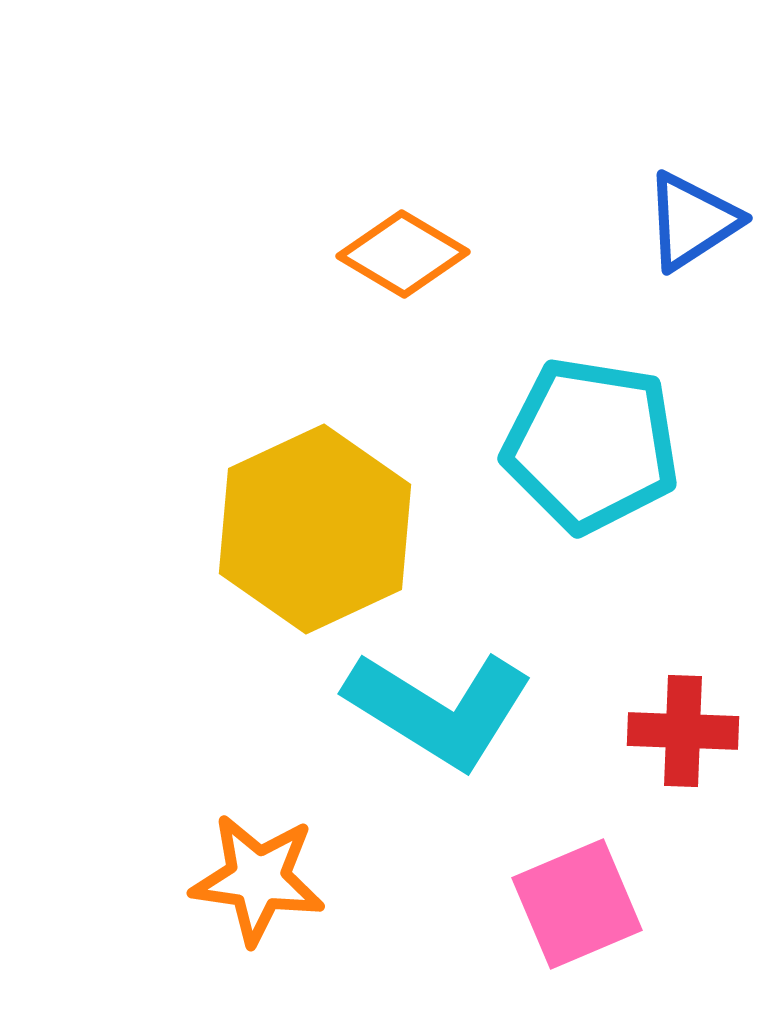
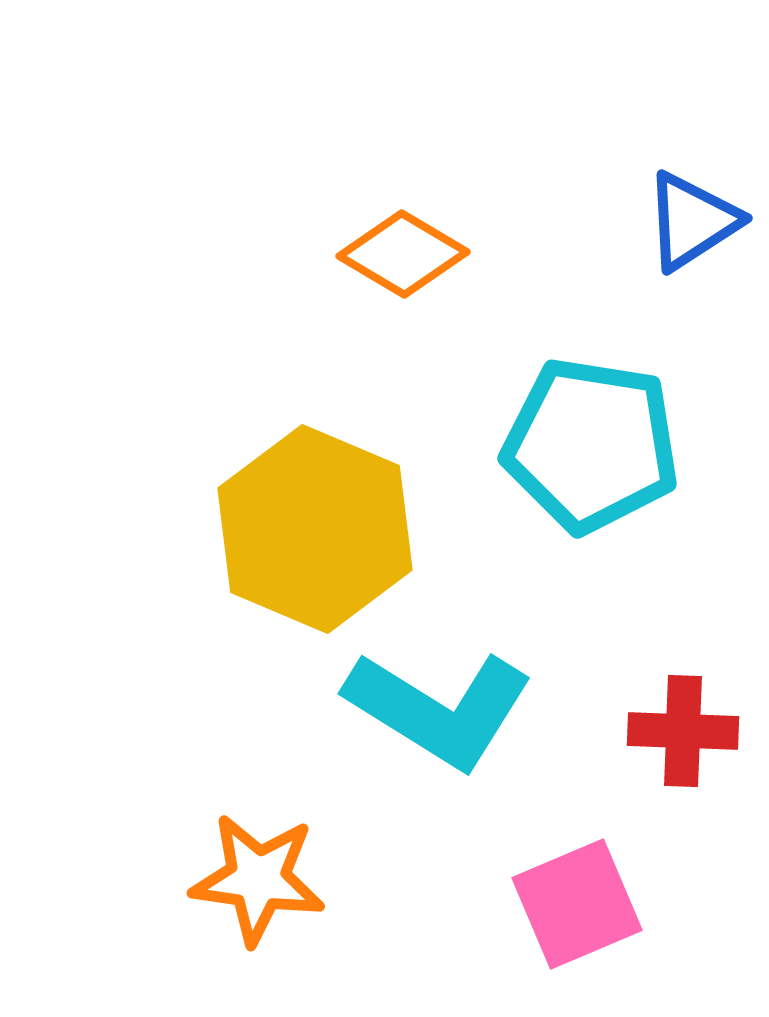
yellow hexagon: rotated 12 degrees counterclockwise
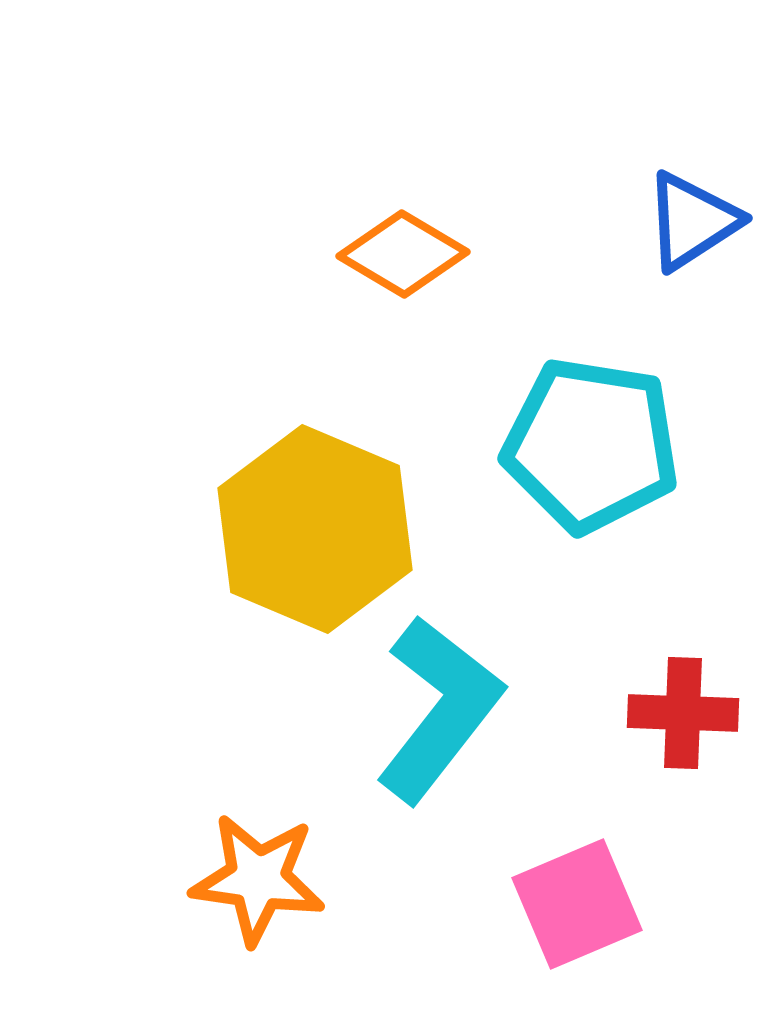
cyan L-shape: rotated 84 degrees counterclockwise
red cross: moved 18 px up
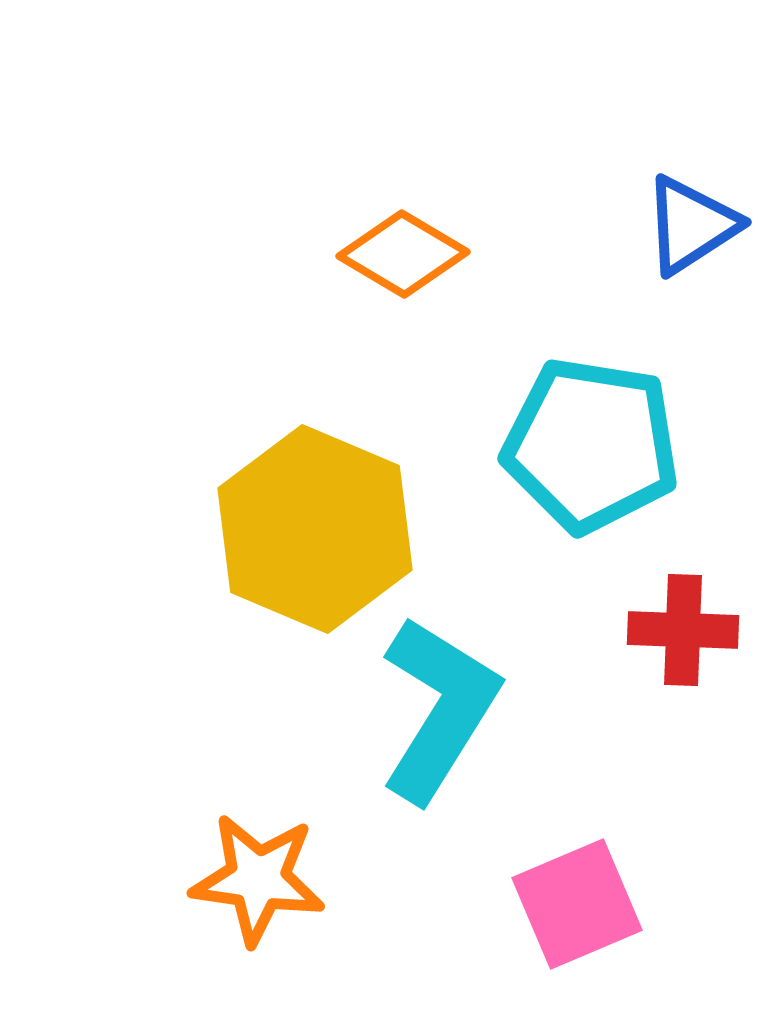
blue triangle: moved 1 px left, 4 px down
cyan L-shape: rotated 6 degrees counterclockwise
red cross: moved 83 px up
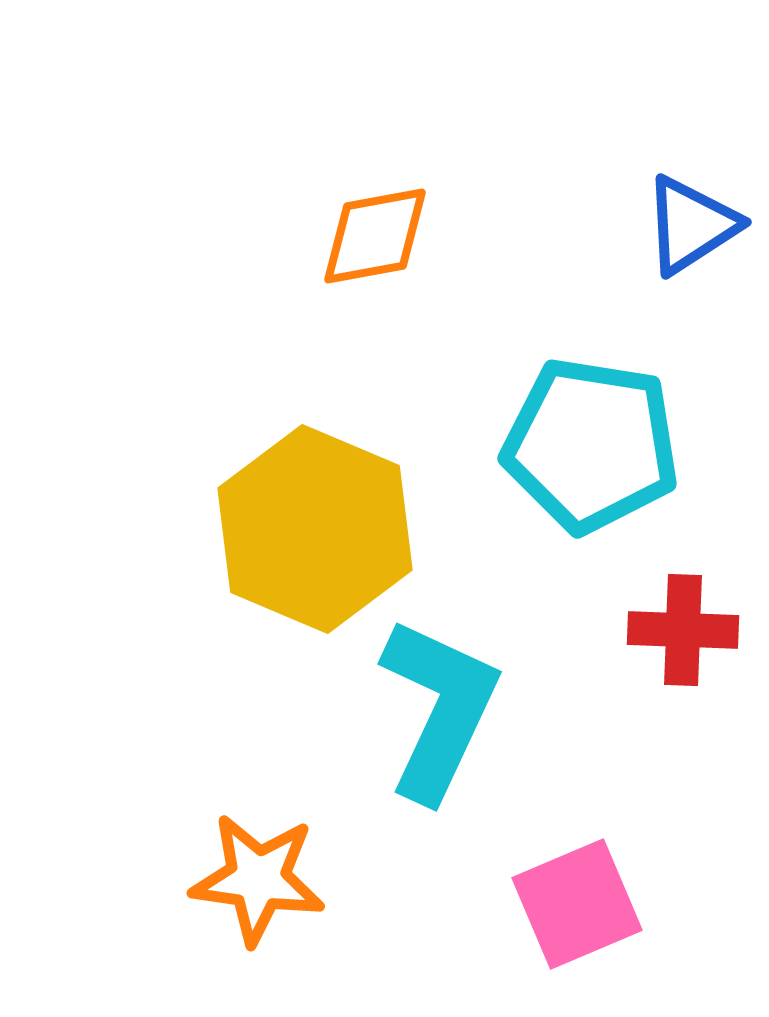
orange diamond: moved 28 px left, 18 px up; rotated 41 degrees counterclockwise
cyan L-shape: rotated 7 degrees counterclockwise
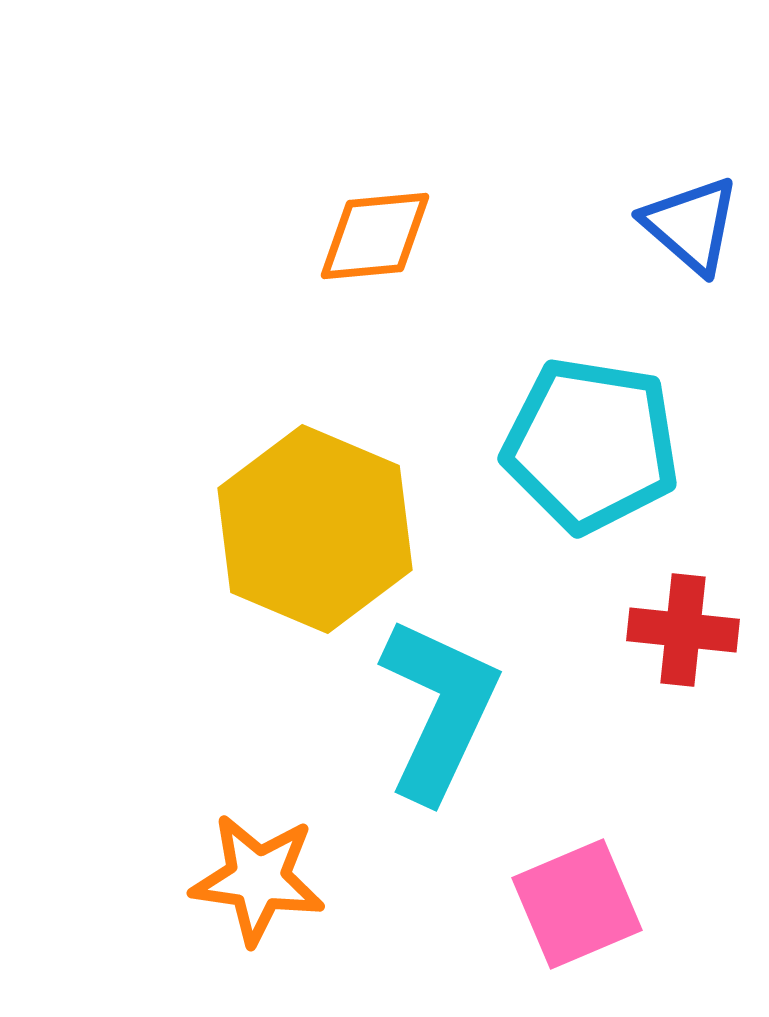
blue triangle: rotated 46 degrees counterclockwise
orange diamond: rotated 5 degrees clockwise
red cross: rotated 4 degrees clockwise
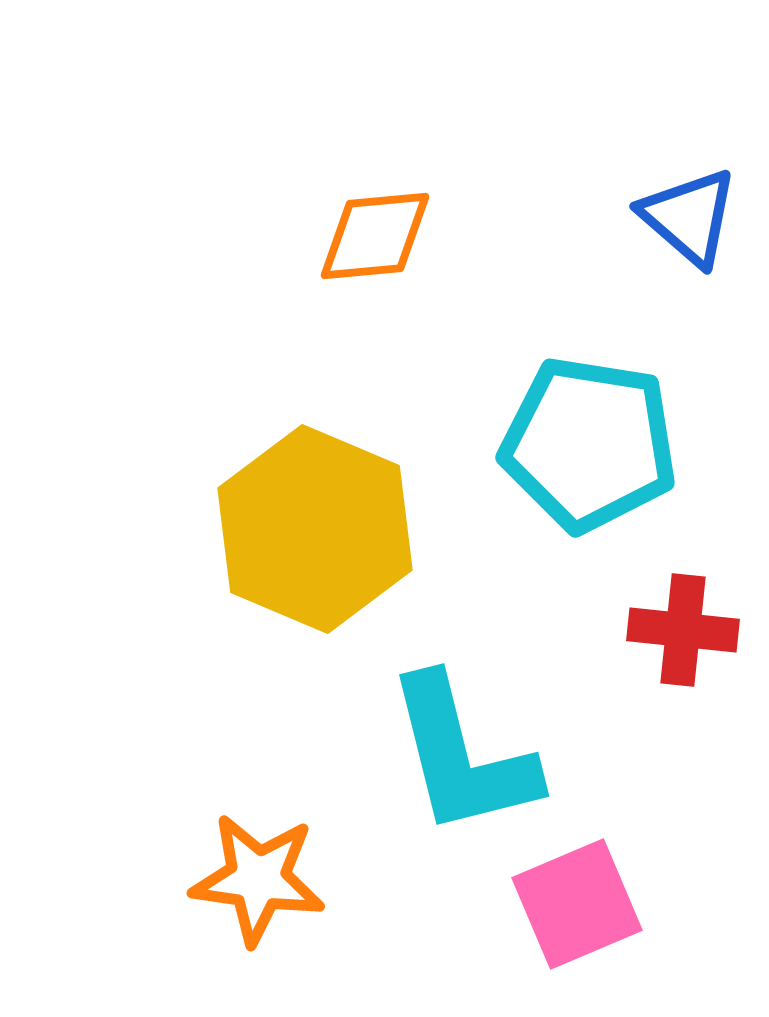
blue triangle: moved 2 px left, 8 px up
cyan pentagon: moved 2 px left, 1 px up
cyan L-shape: moved 23 px right, 47 px down; rotated 141 degrees clockwise
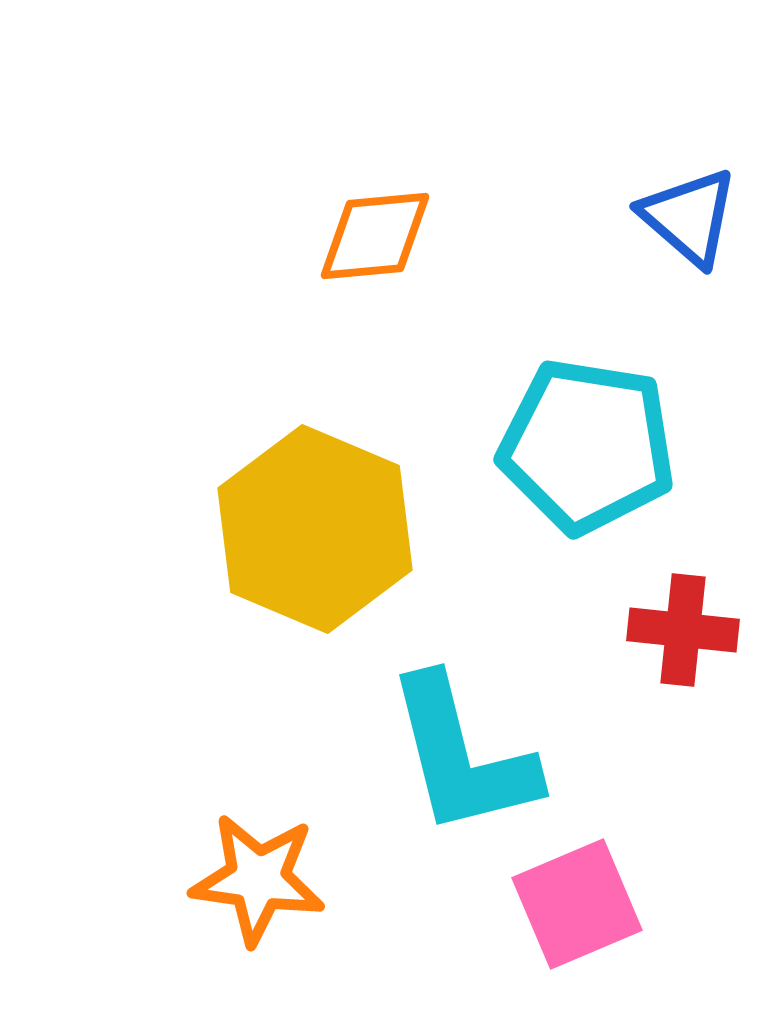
cyan pentagon: moved 2 px left, 2 px down
